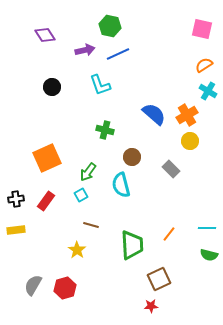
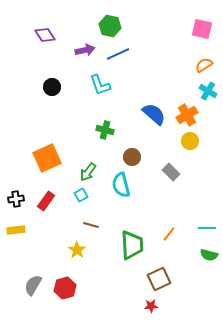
gray rectangle: moved 3 px down
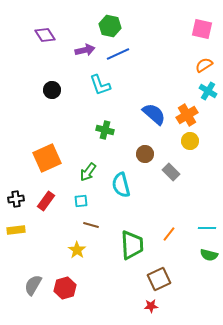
black circle: moved 3 px down
brown circle: moved 13 px right, 3 px up
cyan square: moved 6 px down; rotated 24 degrees clockwise
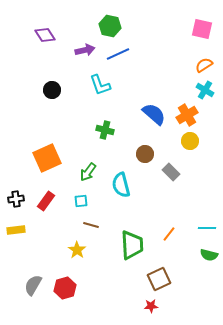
cyan cross: moved 3 px left, 1 px up
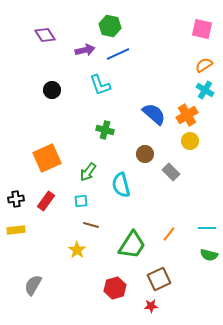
green trapezoid: rotated 36 degrees clockwise
red hexagon: moved 50 px right
